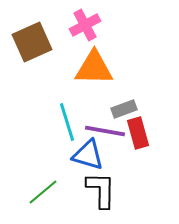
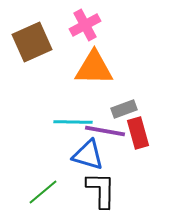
cyan line: moved 6 px right; rotated 72 degrees counterclockwise
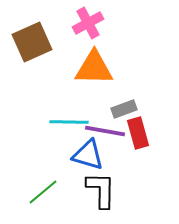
pink cross: moved 3 px right, 2 px up
cyan line: moved 4 px left
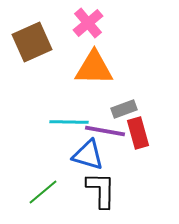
pink cross: rotated 12 degrees counterclockwise
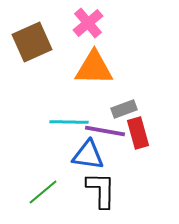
blue triangle: rotated 8 degrees counterclockwise
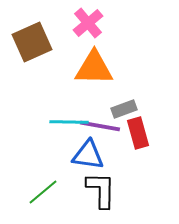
purple line: moved 5 px left, 5 px up
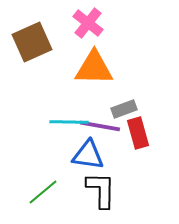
pink cross: rotated 12 degrees counterclockwise
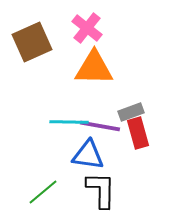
pink cross: moved 1 px left, 5 px down
gray rectangle: moved 7 px right, 3 px down
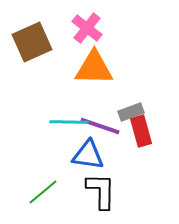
purple line: rotated 9 degrees clockwise
red rectangle: moved 3 px right, 2 px up
black L-shape: moved 1 px down
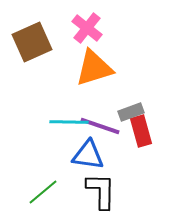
orange triangle: rotated 18 degrees counterclockwise
